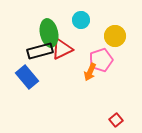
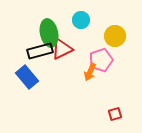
red square: moved 1 px left, 6 px up; rotated 24 degrees clockwise
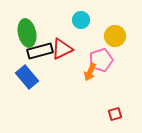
green ellipse: moved 22 px left
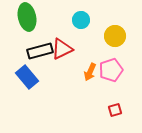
green ellipse: moved 16 px up
pink pentagon: moved 10 px right, 10 px down
red square: moved 4 px up
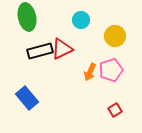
blue rectangle: moved 21 px down
red square: rotated 16 degrees counterclockwise
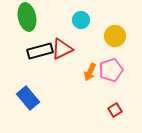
blue rectangle: moved 1 px right
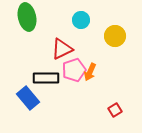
black rectangle: moved 6 px right, 27 px down; rotated 15 degrees clockwise
pink pentagon: moved 37 px left
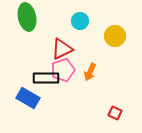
cyan circle: moved 1 px left, 1 px down
pink pentagon: moved 11 px left
blue rectangle: rotated 20 degrees counterclockwise
red square: moved 3 px down; rotated 32 degrees counterclockwise
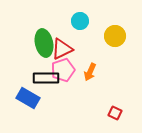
green ellipse: moved 17 px right, 26 px down
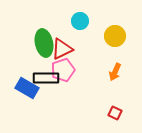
orange arrow: moved 25 px right
blue rectangle: moved 1 px left, 10 px up
